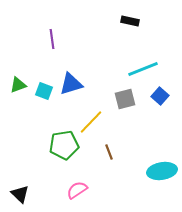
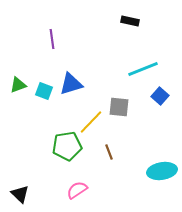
gray square: moved 6 px left, 8 px down; rotated 20 degrees clockwise
green pentagon: moved 3 px right, 1 px down
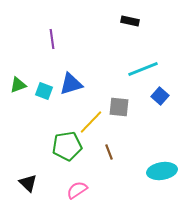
black triangle: moved 8 px right, 11 px up
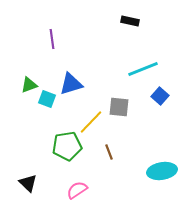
green triangle: moved 11 px right
cyan square: moved 3 px right, 8 px down
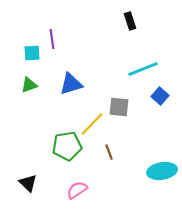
black rectangle: rotated 60 degrees clockwise
cyan square: moved 15 px left, 46 px up; rotated 24 degrees counterclockwise
yellow line: moved 1 px right, 2 px down
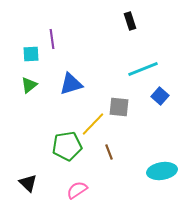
cyan square: moved 1 px left, 1 px down
green triangle: rotated 18 degrees counterclockwise
yellow line: moved 1 px right
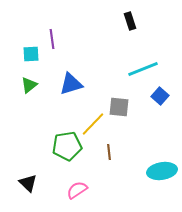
brown line: rotated 14 degrees clockwise
